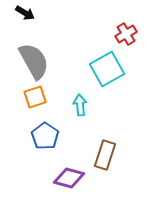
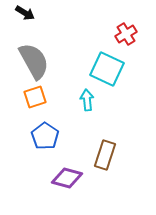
cyan square: rotated 36 degrees counterclockwise
cyan arrow: moved 7 px right, 5 px up
purple diamond: moved 2 px left
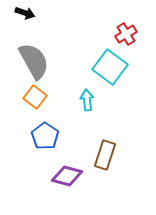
black arrow: rotated 12 degrees counterclockwise
cyan square: moved 3 px right, 2 px up; rotated 12 degrees clockwise
orange square: rotated 35 degrees counterclockwise
purple diamond: moved 2 px up
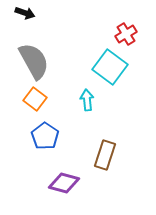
orange square: moved 2 px down
purple diamond: moved 3 px left, 7 px down
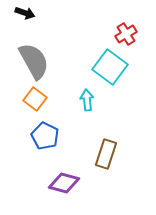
blue pentagon: rotated 8 degrees counterclockwise
brown rectangle: moved 1 px right, 1 px up
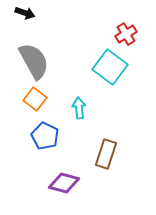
cyan arrow: moved 8 px left, 8 px down
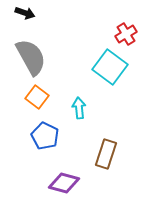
gray semicircle: moved 3 px left, 4 px up
orange square: moved 2 px right, 2 px up
